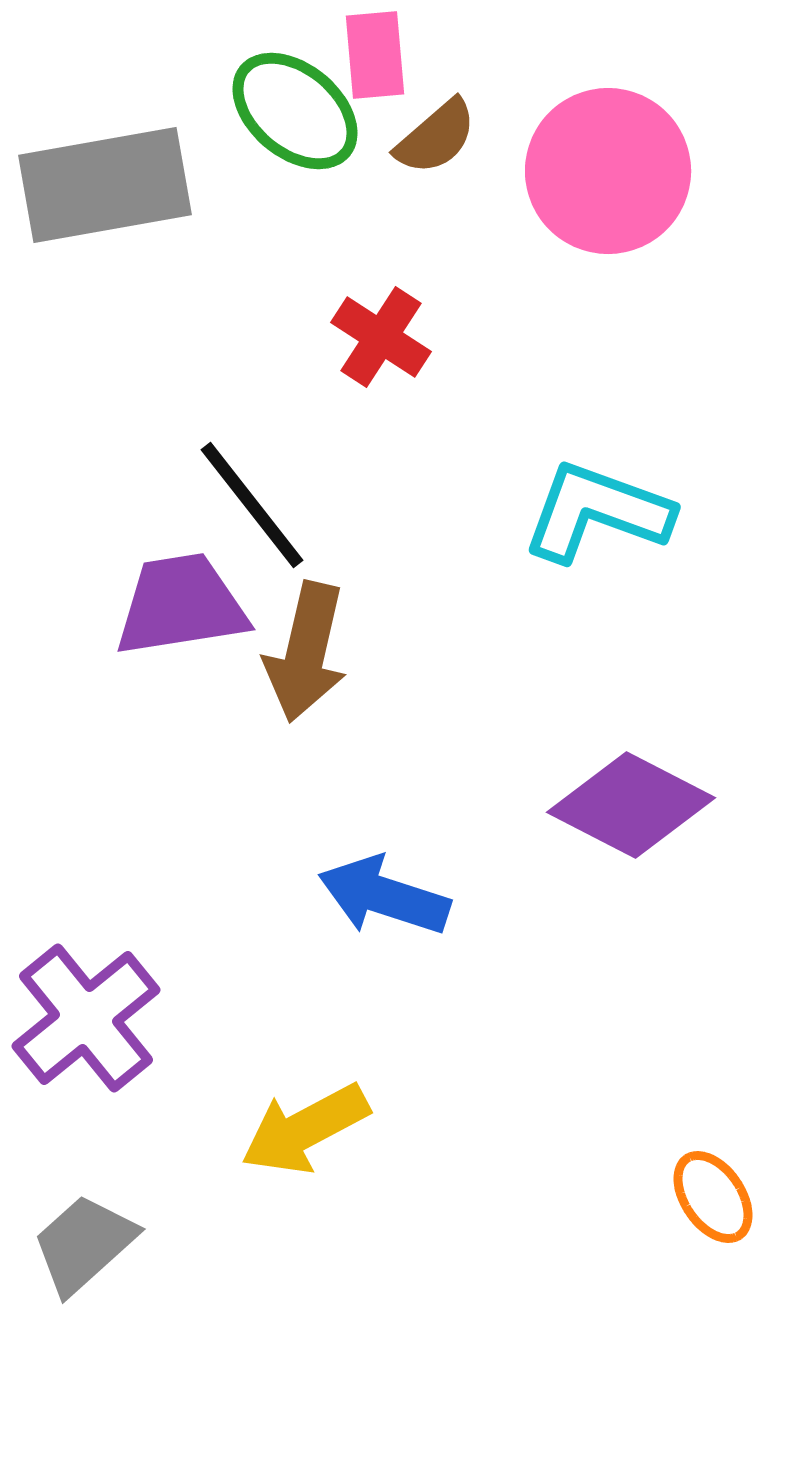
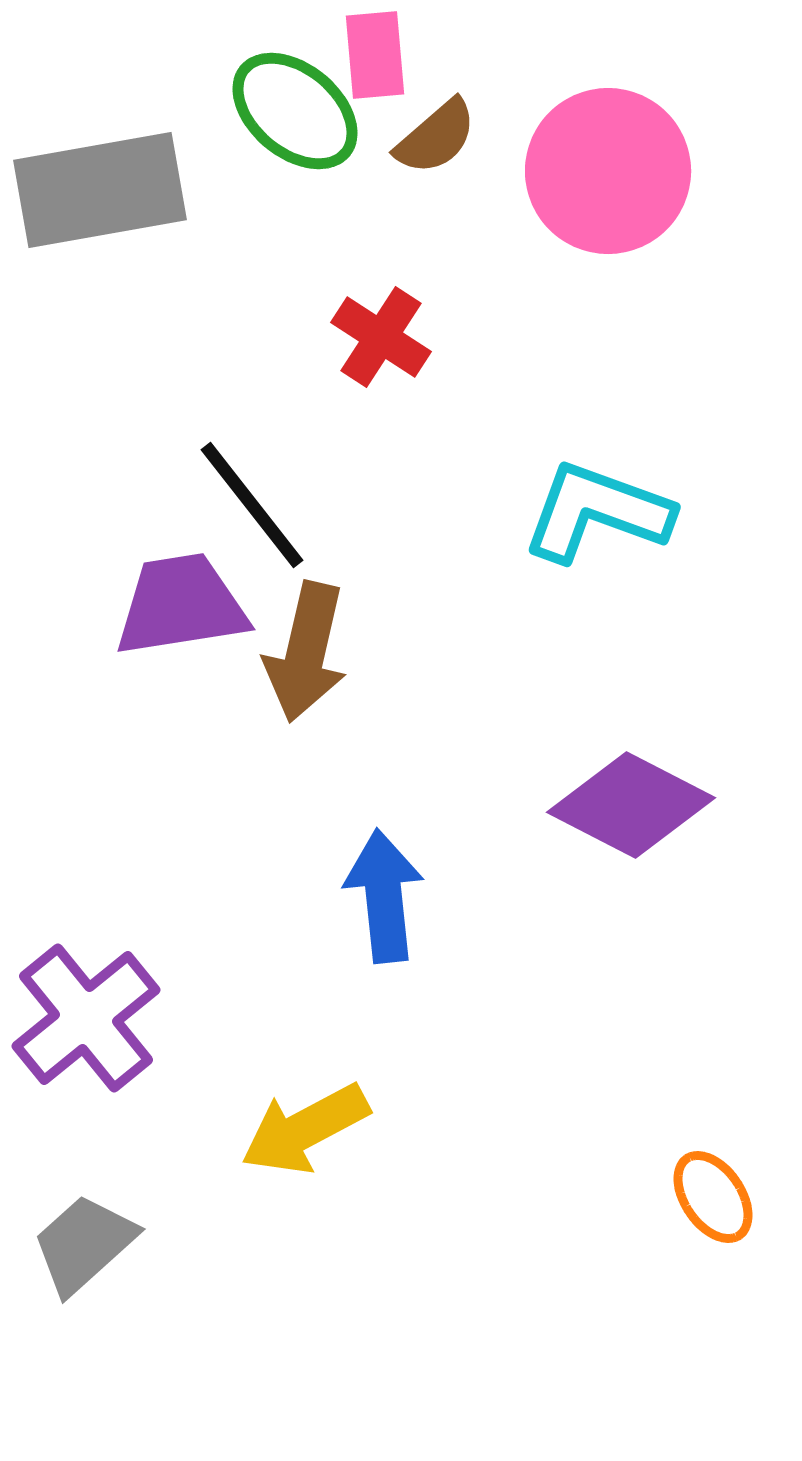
gray rectangle: moved 5 px left, 5 px down
blue arrow: rotated 66 degrees clockwise
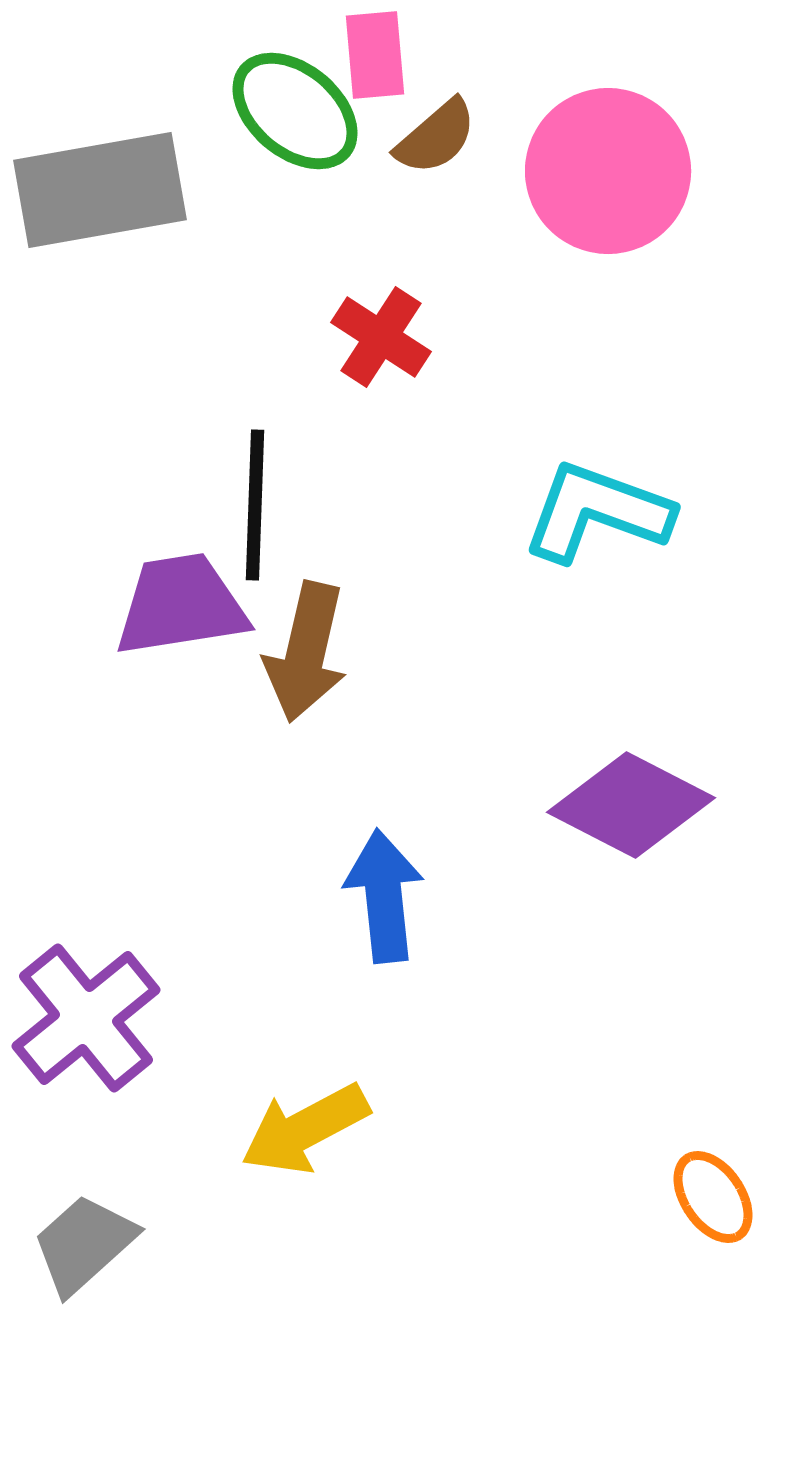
black line: moved 3 px right; rotated 40 degrees clockwise
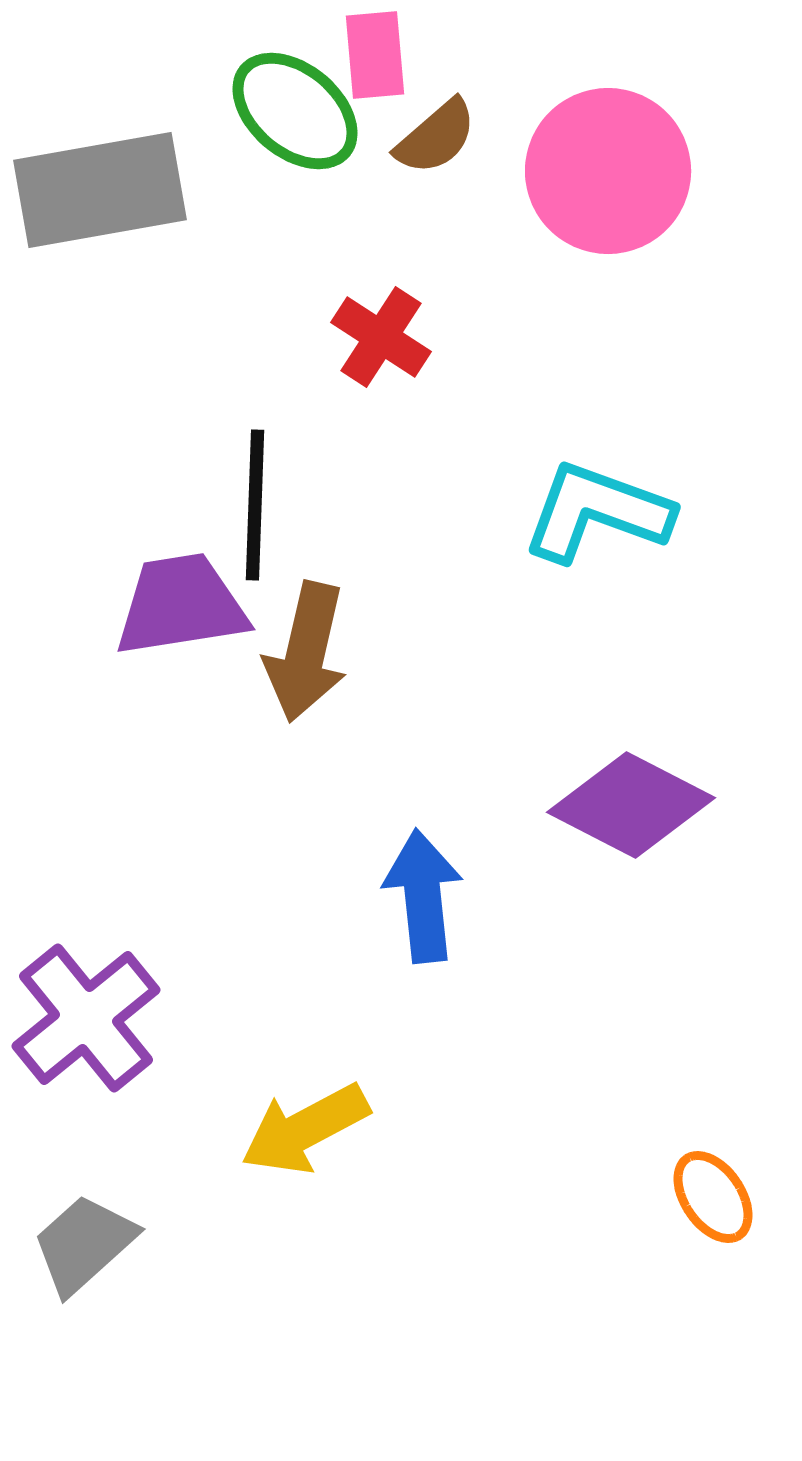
blue arrow: moved 39 px right
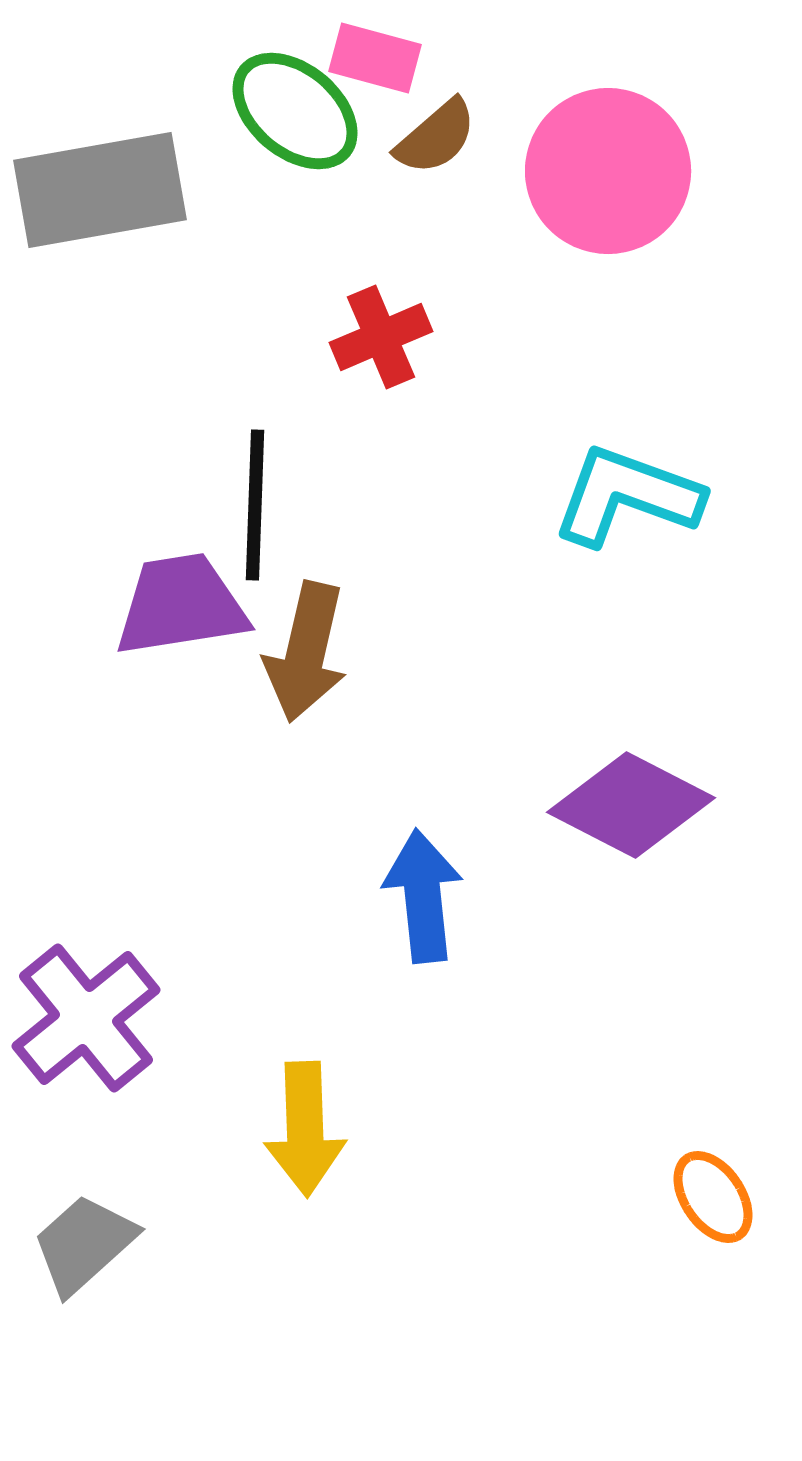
pink rectangle: moved 3 px down; rotated 70 degrees counterclockwise
red cross: rotated 34 degrees clockwise
cyan L-shape: moved 30 px right, 16 px up
yellow arrow: rotated 64 degrees counterclockwise
